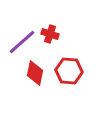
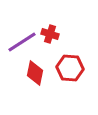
purple line: rotated 8 degrees clockwise
red hexagon: moved 1 px right, 3 px up
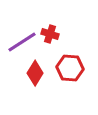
red diamond: rotated 20 degrees clockwise
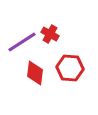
red cross: rotated 12 degrees clockwise
red diamond: rotated 25 degrees counterclockwise
